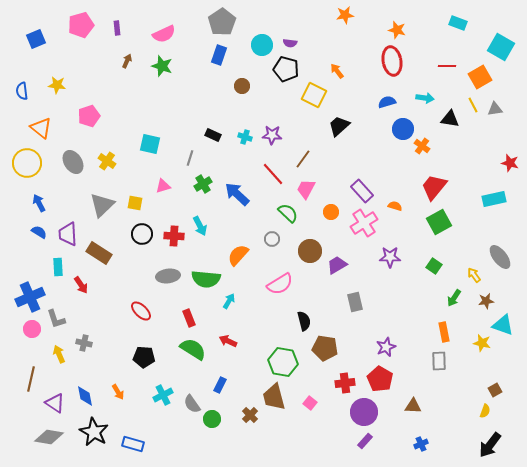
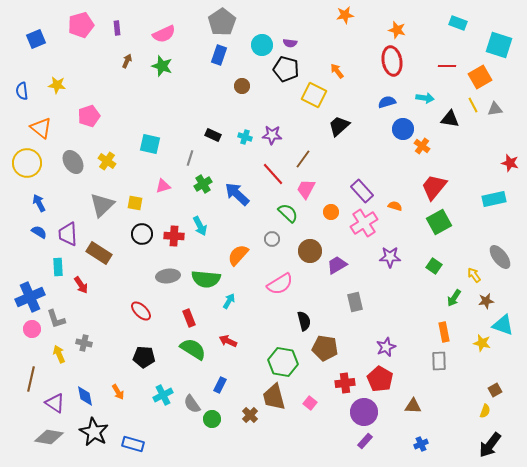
cyan square at (501, 47): moved 2 px left, 2 px up; rotated 12 degrees counterclockwise
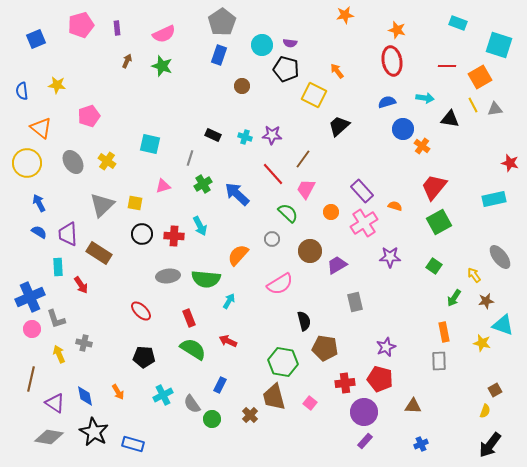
red pentagon at (380, 379): rotated 15 degrees counterclockwise
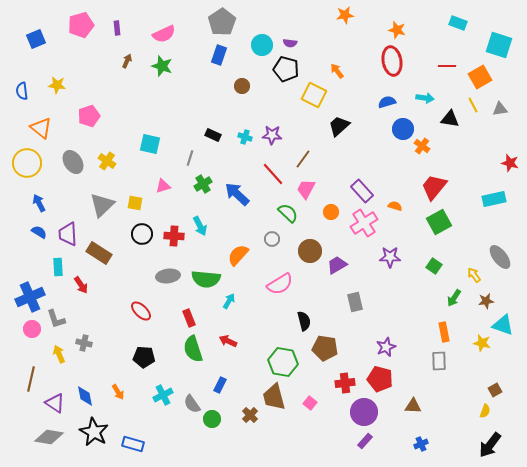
gray triangle at (495, 109): moved 5 px right
green semicircle at (193, 349): rotated 140 degrees counterclockwise
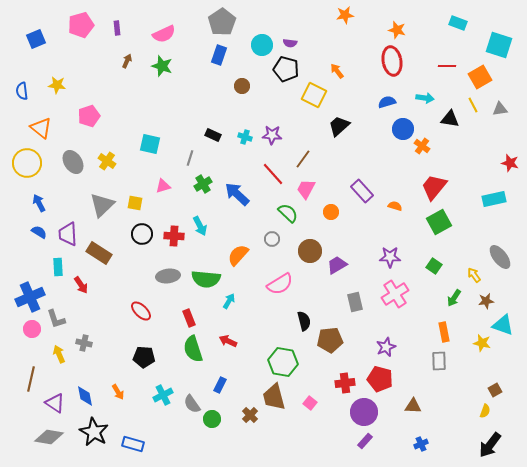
pink cross at (364, 223): moved 31 px right, 71 px down
brown pentagon at (325, 348): moved 5 px right, 8 px up; rotated 15 degrees counterclockwise
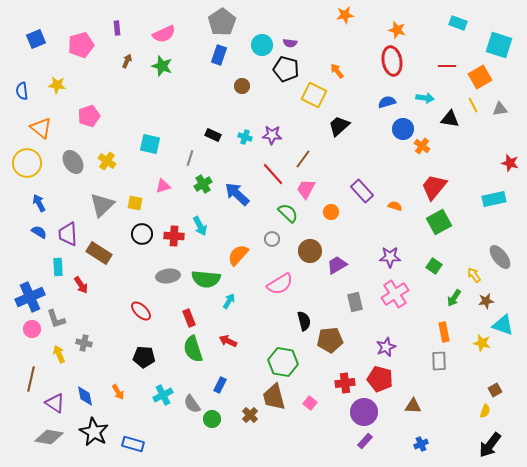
pink pentagon at (81, 25): moved 20 px down
